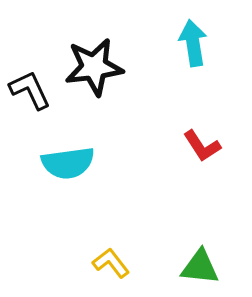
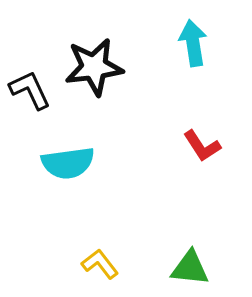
yellow L-shape: moved 11 px left, 1 px down
green triangle: moved 10 px left, 1 px down
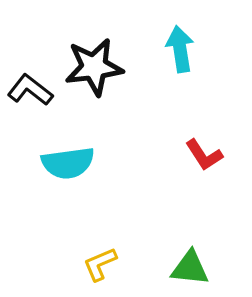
cyan arrow: moved 13 px left, 6 px down
black L-shape: rotated 27 degrees counterclockwise
red L-shape: moved 2 px right, 9 px down
yellow L-shape: rotated 75 degrees counterclockwise
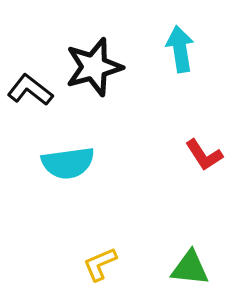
black star: rotated 8 degrees counterclockwise
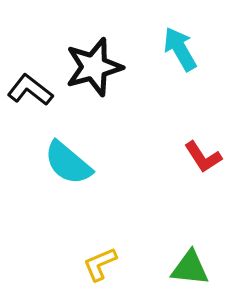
cyan arrow: rotated 21 degrees counterclockwise
red L-shape: moved 1 px left, 2 px down
cyan semicircle: rotated 48 degrees clockwise
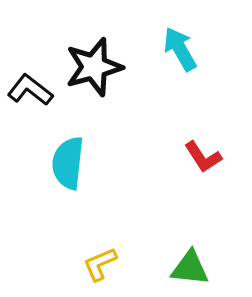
cyan semicircle: rotated 56 degrees clockwise
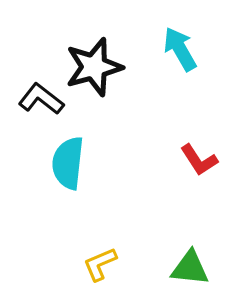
black L-shape: moved 11 px right, 9 px down
red L-shape: moved 4 px left, 3 px down
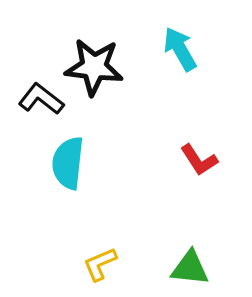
black star: rotated 22 degrees clockwise
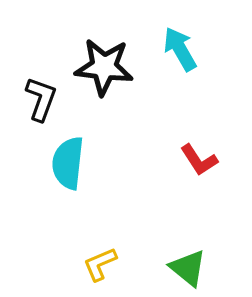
black star: moved 10 px right
black L-shape: rotated 72 degrees clockwise
green triangle: moved 2 px left; rotated 33 degrees clockwise
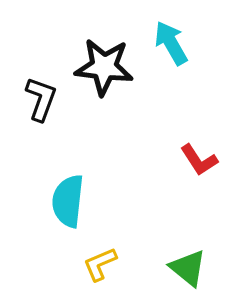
cyan arrow: moved 9 px left, 6 px up
cyan semicircle: moved 38 px down
